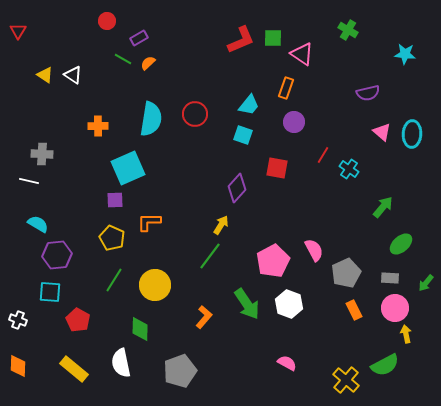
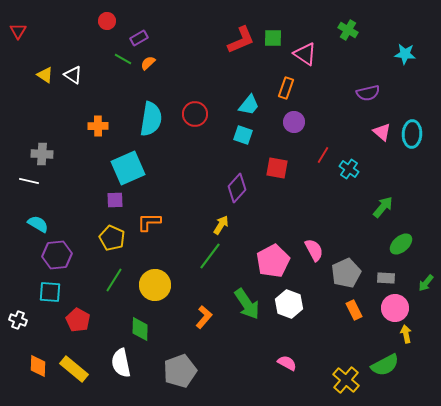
pink triangle at (302, 54): moved 3 px right
gray rectangle at (390, 278): moved 4 px left
orange diamond at (18, 366): moved 20 px right
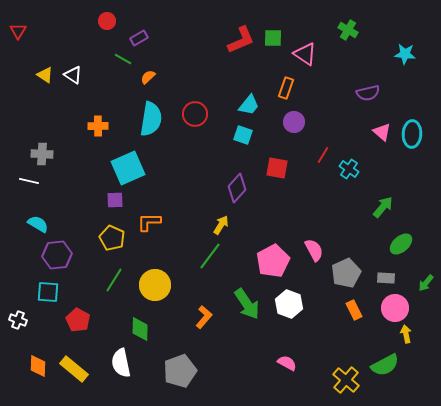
orange semicircle at (148, 63): moved 14 px down
cyan square at (50, 292): moved 2 px left
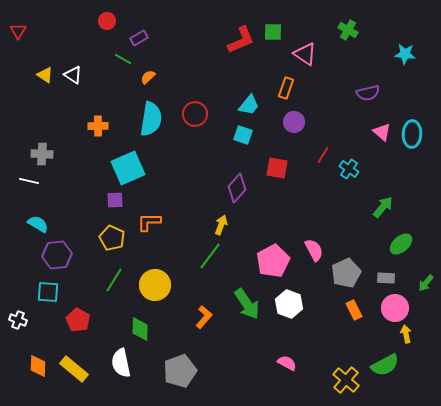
green square at (273, 38): moved 6 px up
yellow arrow at (221, 225): rotated 12 degrees counterclockwise
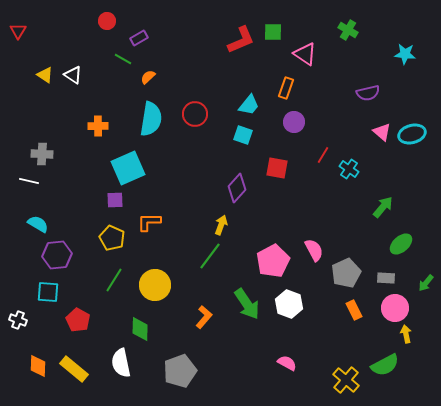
cyan ellipse at (412, 134): rotated 72 degrees clockwise
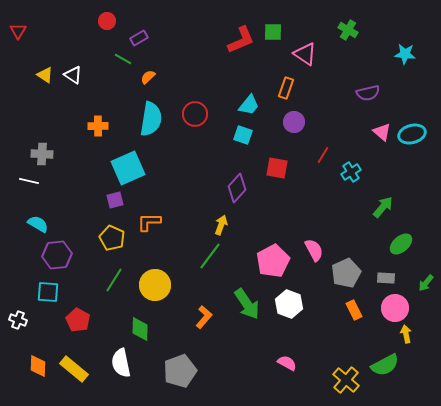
cyan cross at (349, 169): moved 2 px right, 3 px down; rotated 24 degrees clockwise
purple square at (115, 200): rotated 12 degrees counterclockwise
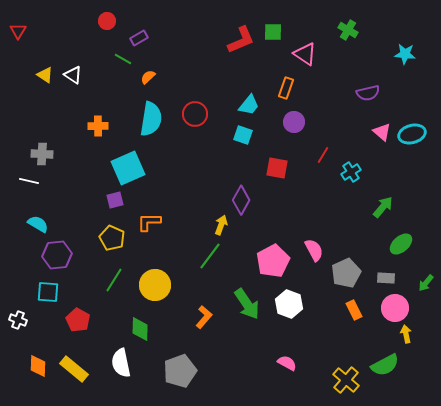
purple diamond at (237, 188): moved 4 px right, 12 px down; rotated 12 degrees counterclockwise
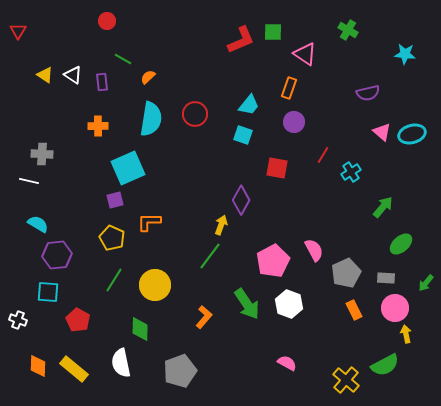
purple rectangle at (139, 38): moved 37 px left, 44 px down; rotated 66 degrees counterclockwise
orange rectangle at (286, 88): moved 3 px right
